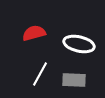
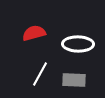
white ellipse: moved 1 px left; rotated 12 degrees counterclockwise
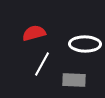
white ellipse: moved 7 px right
white line: moved 2 px right, 10 px up
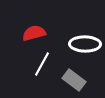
gray rectangle: rotated 35 degrees clockwise
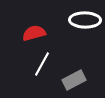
white ellipse: moved 24 px up
gray rectangle: rotated 65 degrees counterclockwise
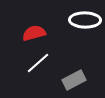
white line: moved 4 px left, 1 px up; rotated 20 degrees clockwise
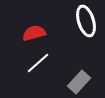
white ellipse: moved 1 px right, 1 px down; rotated 72 degrees clockwise
gray rectangle: moved 5 px right, 2 px down; rotated 20 degrees counterclockwise
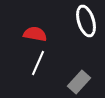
red semicircle: moved 1 px right, 1 px down; rotated 25 degrees clockwise
white line: rotated 25 degrees counterclockwise
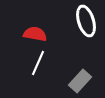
gray rectangle: moved 1 px right, 1 px up
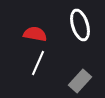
white ellipse: moved 6 px left, 4 px down
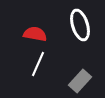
white line: moved 1 px down
